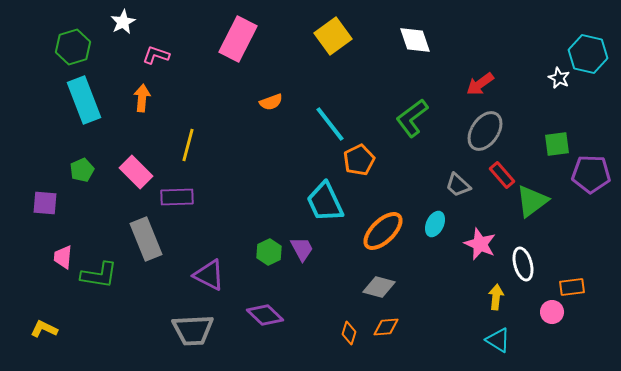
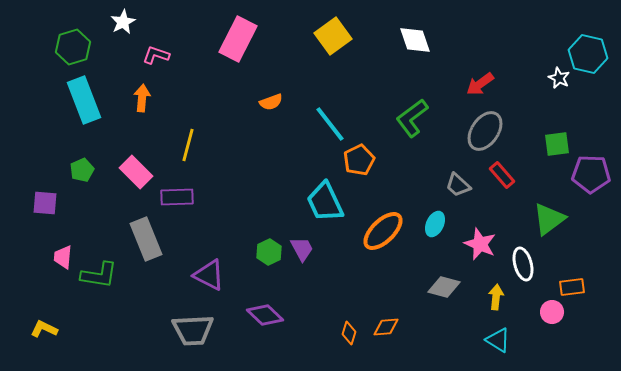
green triangle at (532, 201): moved 17 px right, 18 px down
gray diamond at (379, 287): moved 65 px right
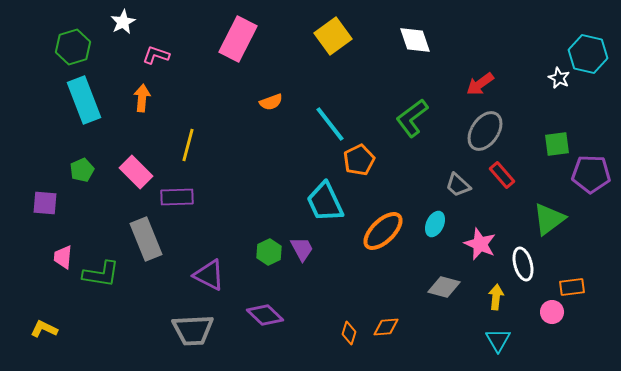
green L-shape at (99, 275): moved 2 px right, 1 px up
cyan triangle at (498, 340): rotated 28 degrees clockwise
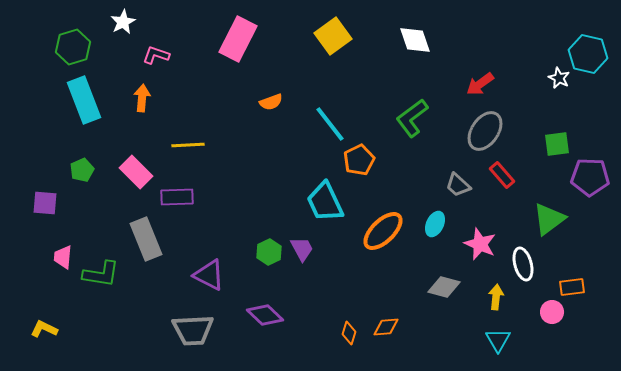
yellow line at (188, 145): rotated 72 degrees clockwise
purple pentagon at (591, 174): moved 1 px left, 3 px down
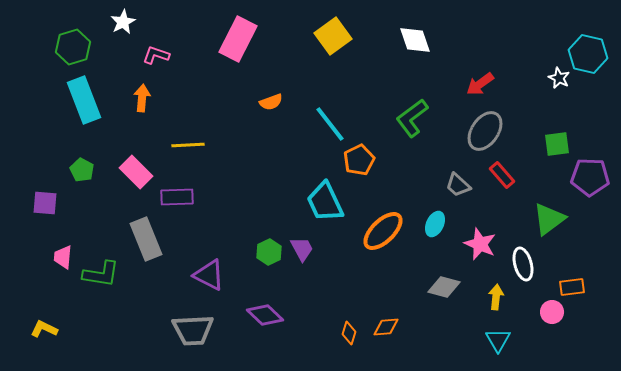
green pentagon at (82, 170): rotated 20 degrees counterclockwise
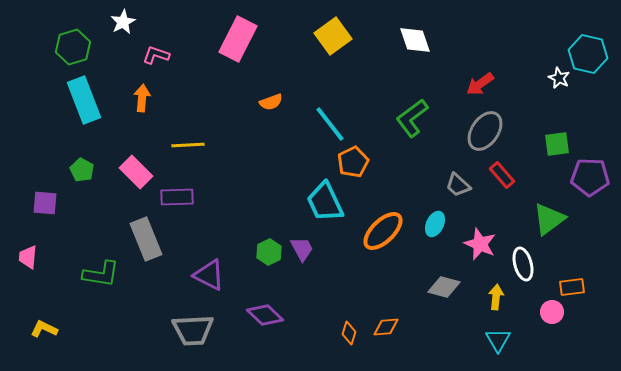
orange pentagon at (359, 160): moved 6 px left, 2 px down
pink trapezoid at (63, 257): moved 35 px left
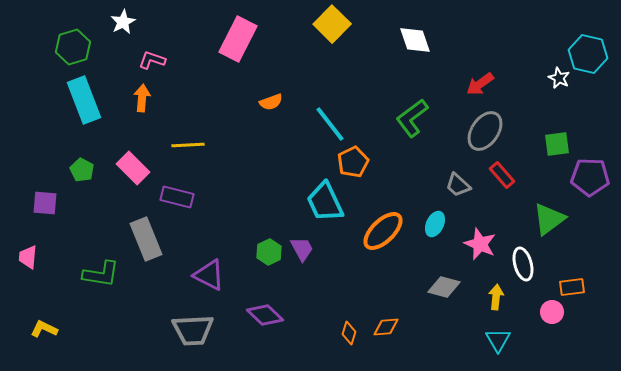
yellow square at (333, 36): moved 1 px left, 12 px up; rotated 9 degrees counterclockwise
pink L-shape at (156, 55): moved 4 px left, 5 px down
pink rectangle at (136, 172): moved 3 px left, 4 px up
purple rectangle at (177, 197): rotated 16 degrees clockwise
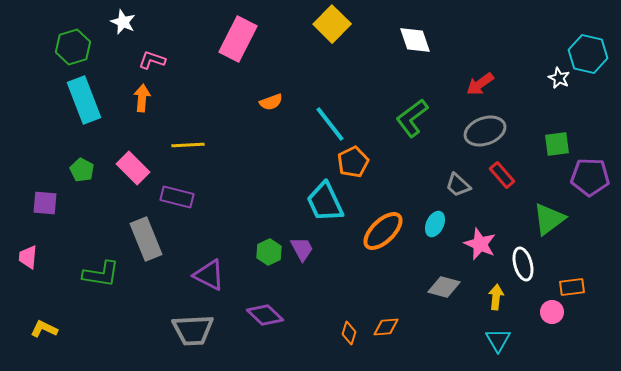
white star at (123, 22): rotated 20 degrees counterclockwise
gray ellipse at (485, 131): rotated 36 degrees clockwise
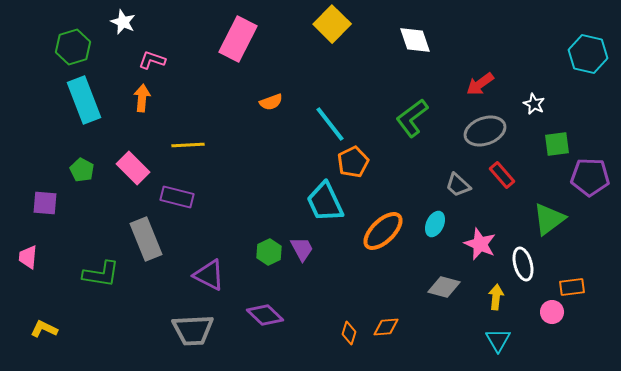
white star at (559, 78): moved 25 px left, 26 px down
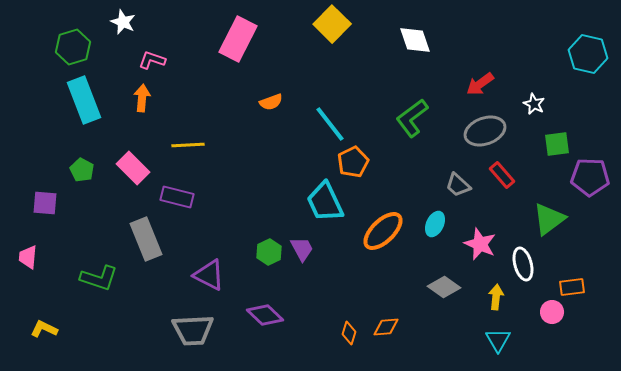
green L-shape at (101, 274): moved 2 px left, 4 px down; rotated 9 degrees clockwise
gray diamond at (444, 287): rotated 20 degrees clockwise
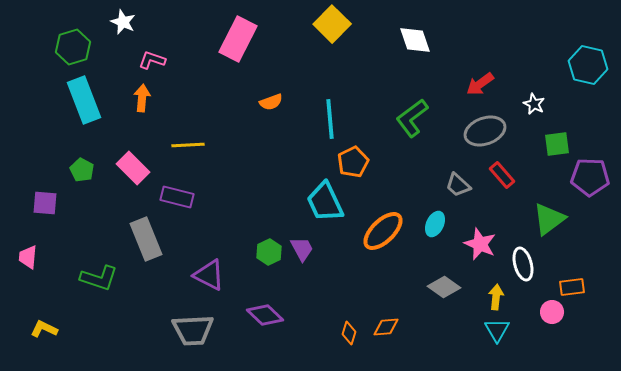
cyan hexagon at (588, 54): moved 11 px down
cyan line at (330, 124): moved 5 px up; rotated 33 degrees clockwise
cyan triangle at (498, 340): moved 1 px left, 10 px up
